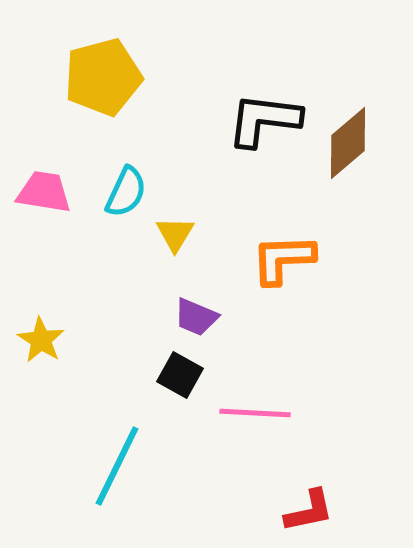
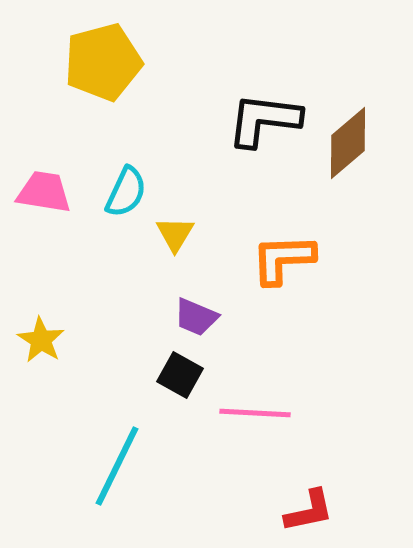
yellow pentagon: moved 15 px up
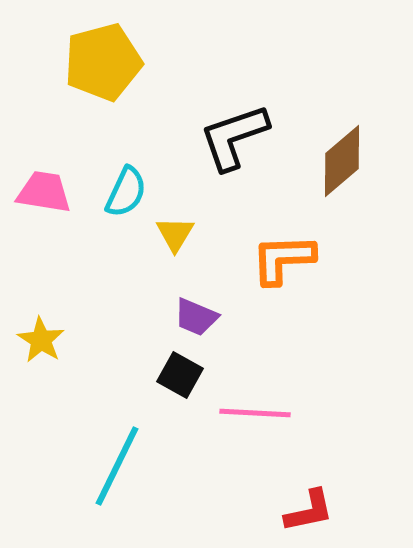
black L-shape: moved 30 px left, 17 px down; rotated 26 degrees counterclockwise
brown diamond: moved 6 px left, 18 px down
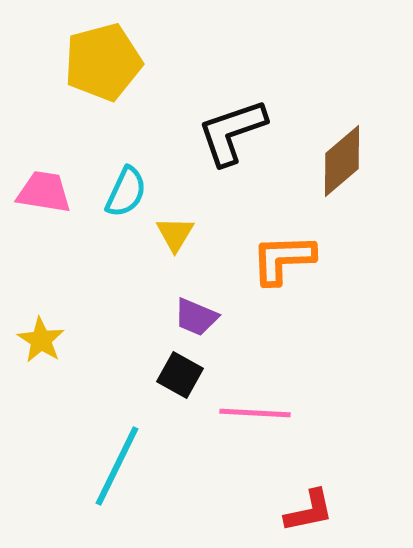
black L-shape: moved 2 px left, 5 px up
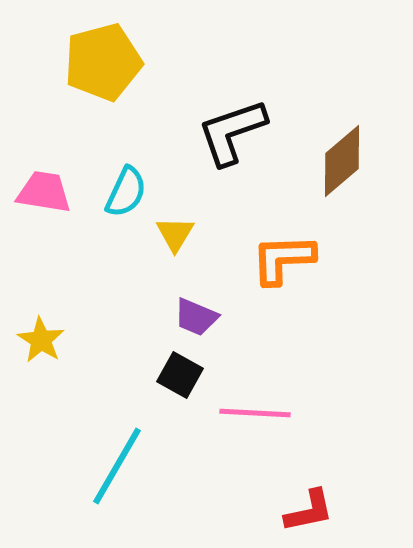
cyan line: rotated 4 degrees clockwise
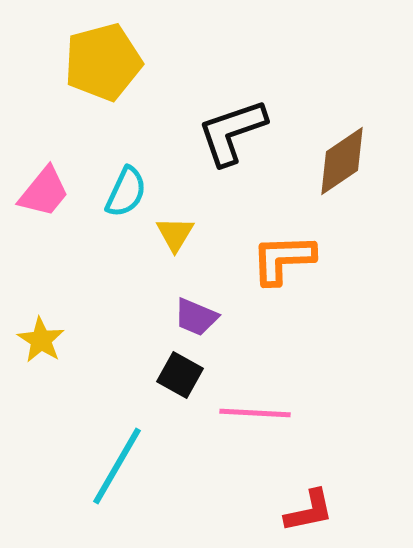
brown diamond: rotated 6 degrees clockwise
pink trapezoid: rotated 120 degrees clockwise
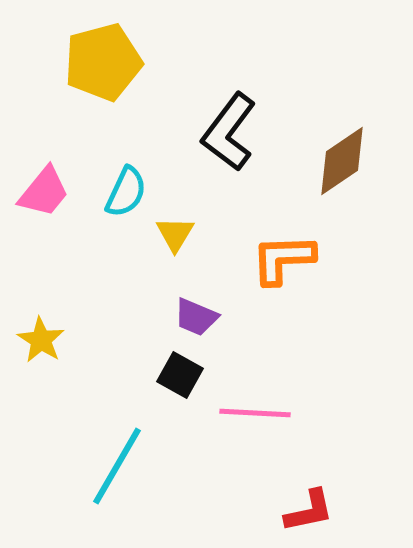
black L-shape: moved 3 px left; rotated 34 degrees counterclockwise
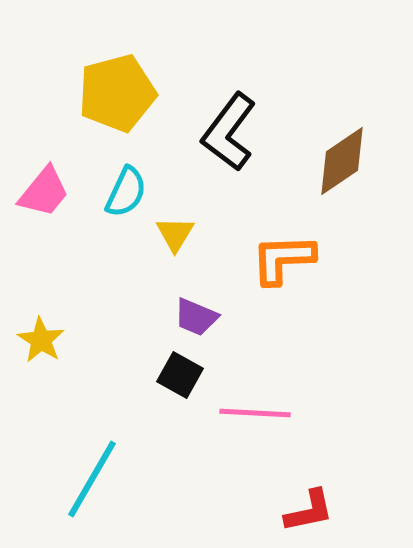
yellow pentagon: moved 14 px right, 31 px down
cyan line: moved 25 px left, 13 px down
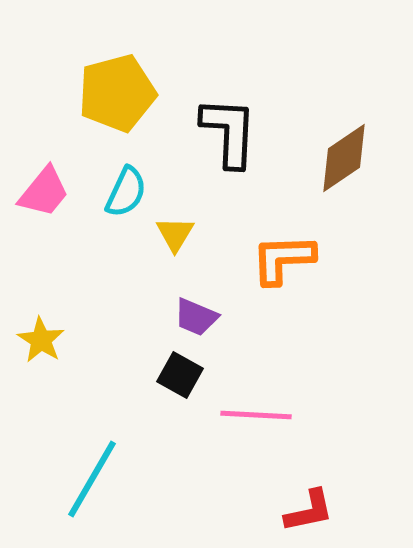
black L-shape: rotated 146 degrees clockwise
brown diamond: moved 2 px right, 3 px up
pink line: moved 1 px right, 2 px down
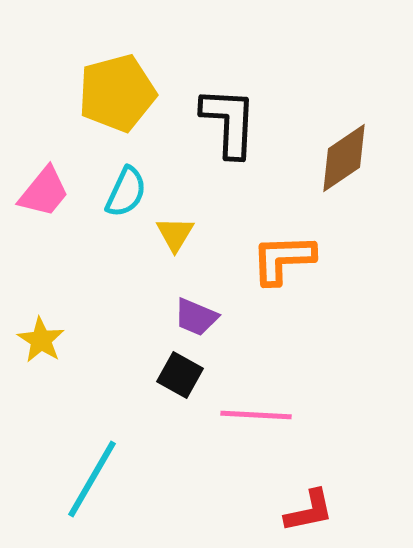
black L-shape: moved 10 px up
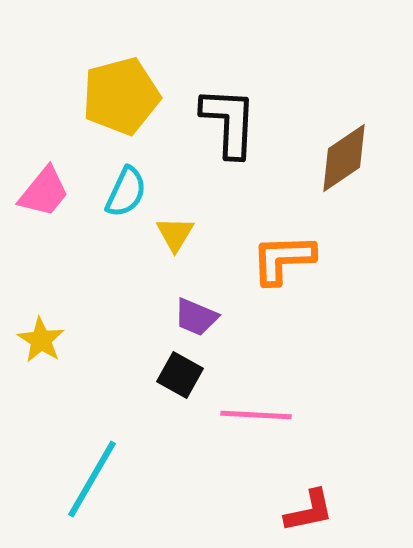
yellow pentagon: moved 4 px right, 3 px down
